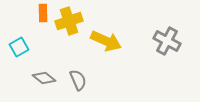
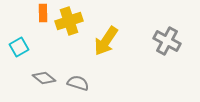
yellow arrow: rotated 100 degrees clockwise
gray semicircle: moved 3 px down; rotated 50 degrees counterclockwise
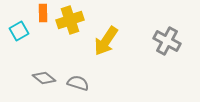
yellow cross: moved 1 px right, 1 px up
cyan square: moved 16 px up
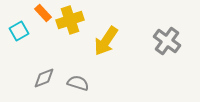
orange rectangle: rotated 42 degrees counterclockwise
gray cross: rotated 8 degrees clockwise
gray diamond: rotated 60 degrees counterclockwise
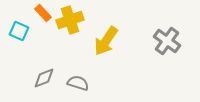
cyan square: rotated 36 degrees counterclockwise
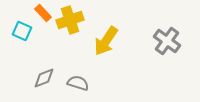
cyan square: moved 3 px right
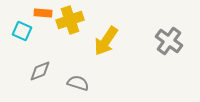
orange rectangle: rotated 42 degrees counterclockwise
gray cross: moved 2 px right
gray diamond: moved 4 px left, 7 px up
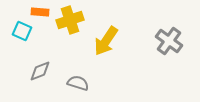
orange rectangle: moved 3 px left, 1 px up
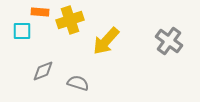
cyan square: rotated 24 degrees counterclockwise
yellow arrow: rotated 8 degrees clockwise
gray diamond: moved 3 px right
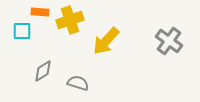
gray diamond: rotated 10 degrees counterclockwise
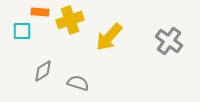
yellow arrow: moved 3 px right, 4 px up
